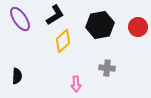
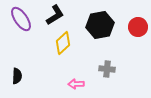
purple ellipse: moved 1 px right
yellow diamond: moved 2 px down
gray cross: moved 1 px down
pink arrow: rotated 91 degrees clockwise
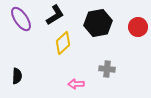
black hexagon: moved 2 px left, 2 px up
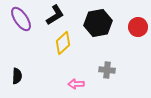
gray cross: moved 1 px down
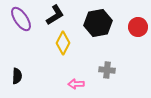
yellow diamond: rotated 20 degrees counterclockwise
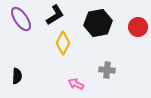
pink arrow: rotated 28 degrees clockwise
